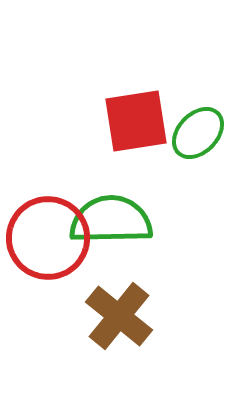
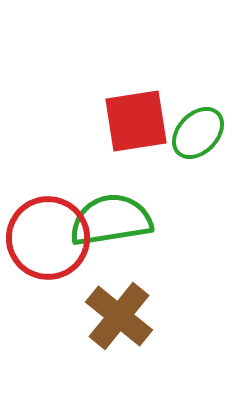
green semicircle: rotated 8 degrees counterclockwise
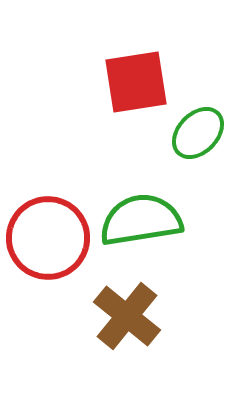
red square: moved 39 px up
green semicircle: moved 30 px right
brown cross: moved 8 px right
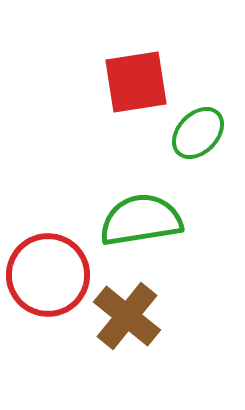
red circle: moved 37 px down
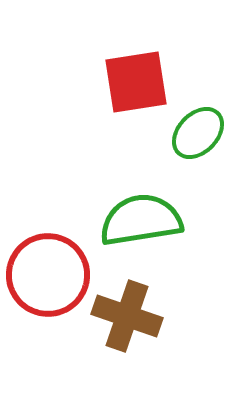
brown cross: rotated 20 degrees counterclockwise
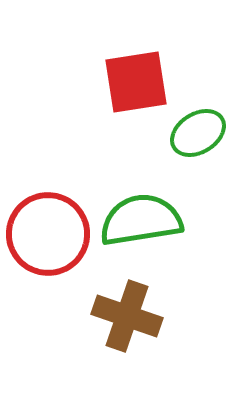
green ellipse: rotated 14 degrees clockwise
red circle: moved 41 px up
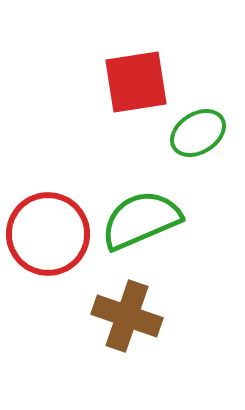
green semicircle: rotated 14 degrees counterclockwise
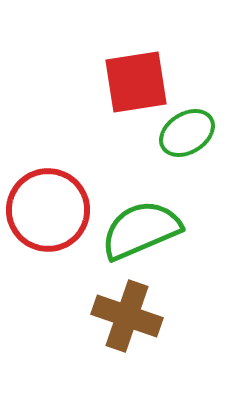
green ellipse: moved 11 px left
green semicircle: moved 10 px down
red circle: moved 24 px up
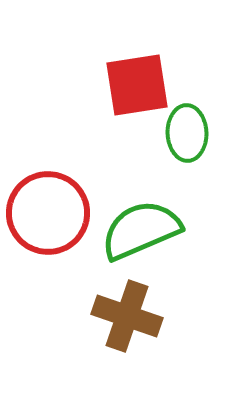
red square: moved 1 px right, 3 px down
green ellipse: rotated 60 degrees counterclockwise
red circle: moved 3 px down
